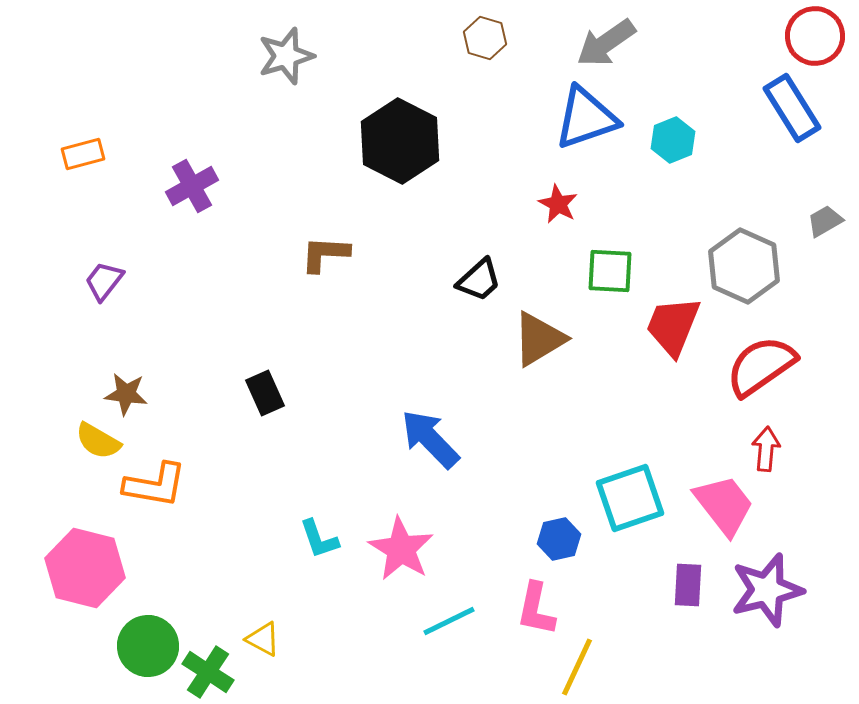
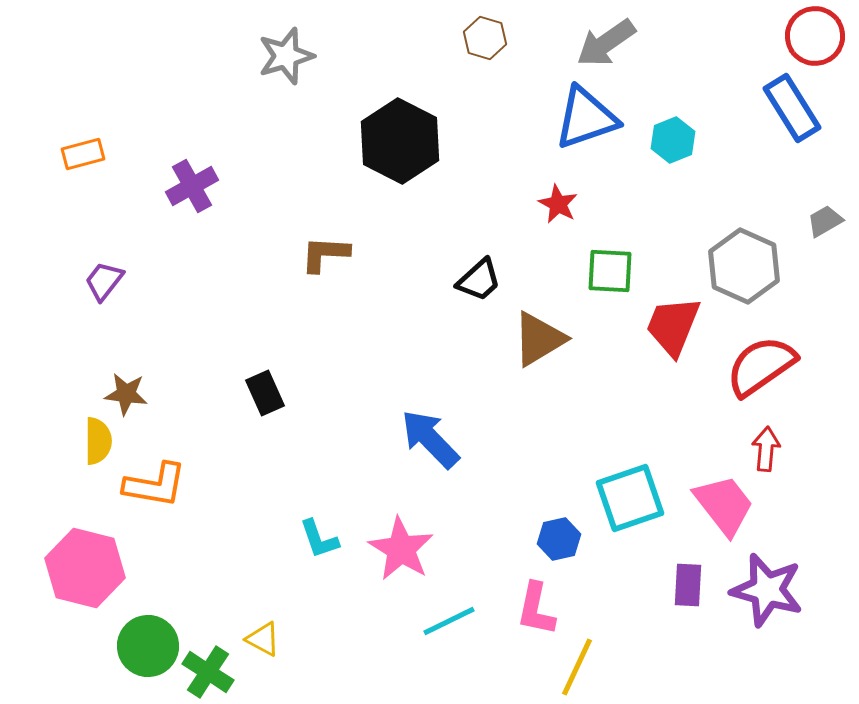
yellow semicircle: rotated 120 degrees counterclockwise
purple star: rotated 30 degrees clockwise
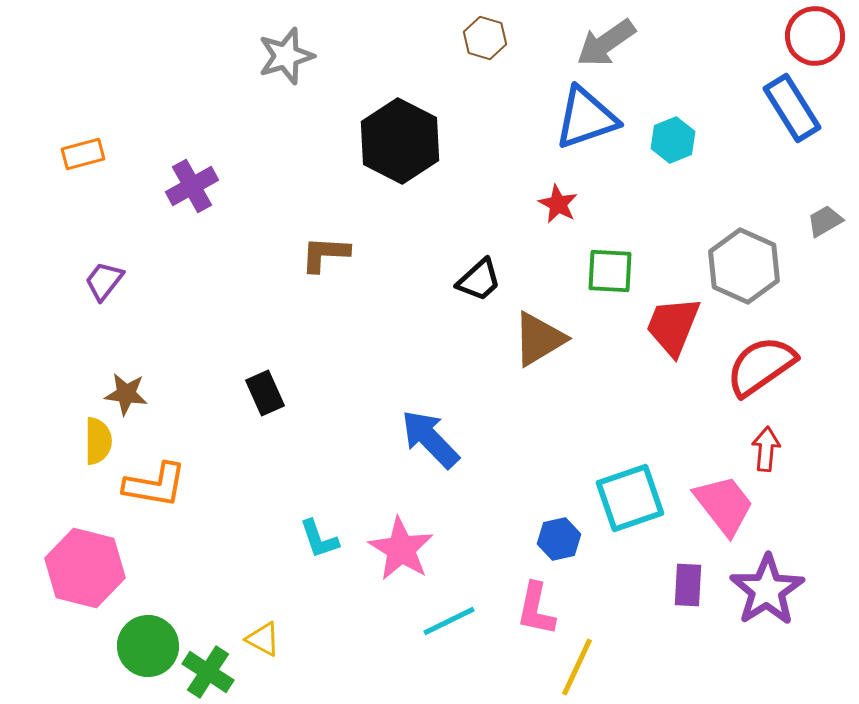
purple star: rotated 24 degrees clockwise
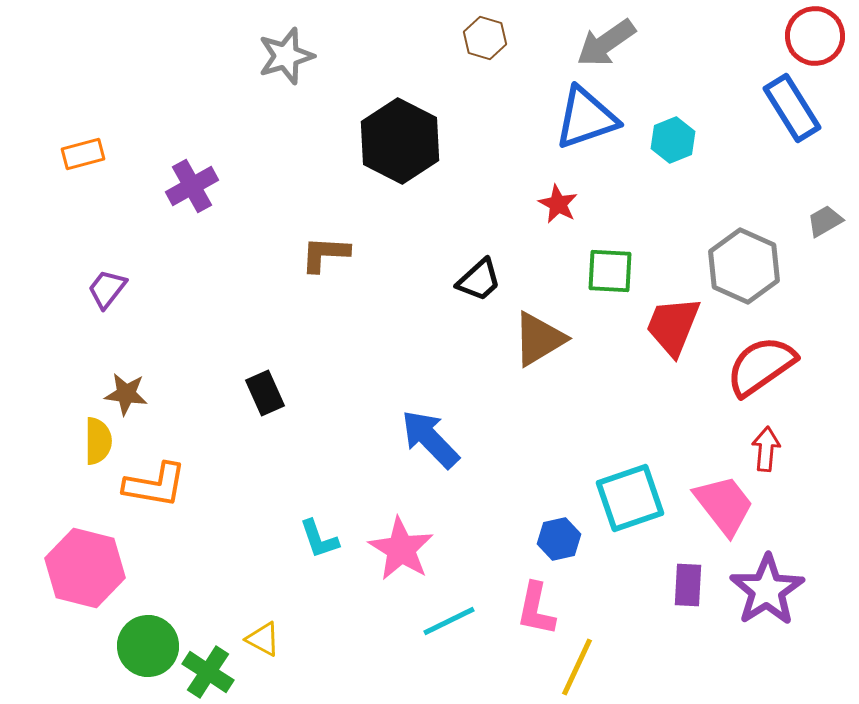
purple trapezoid: moved 3 px right, 8 px down
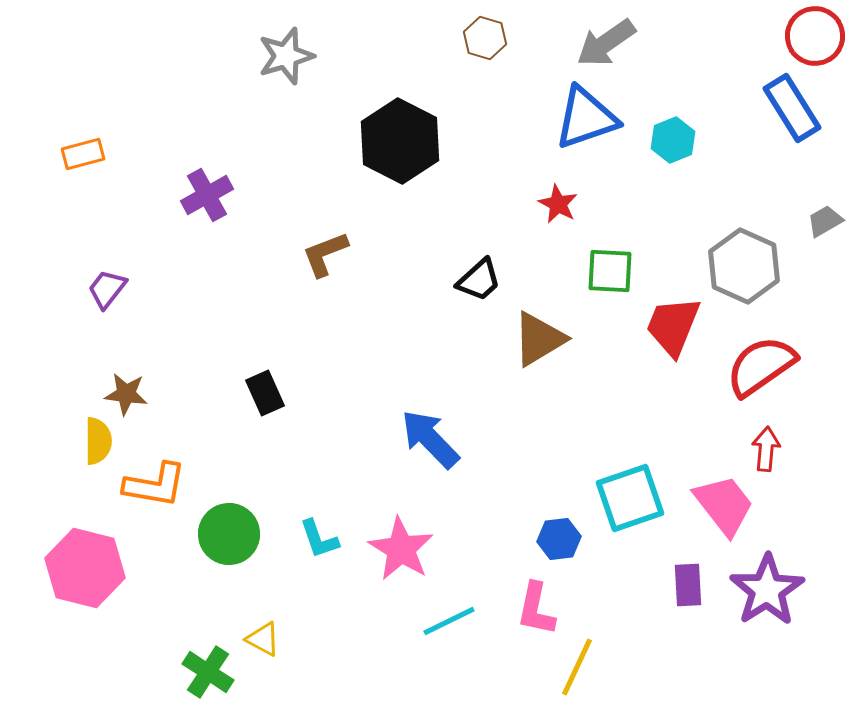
purple cross: moved 15 px right, 9 px down
brown L-shape: rotated 24 degrees counterclockwise
blue hexagon: rotated 6 degrees clockwise
purple rectangle: rotated 6 degrees counterclockwise
green circle: moved 81 px right, 112 px up
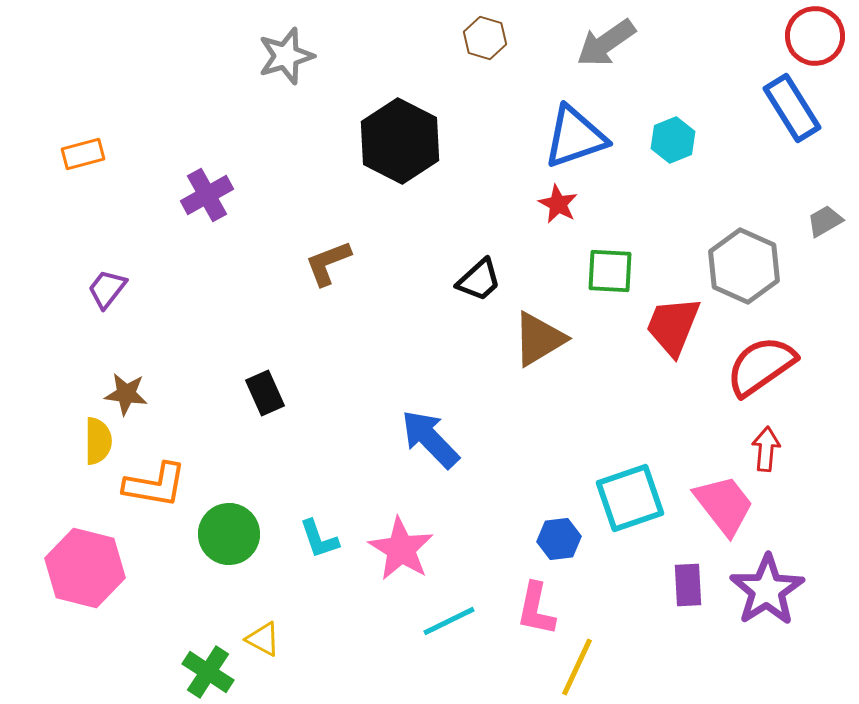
blue triangle: moved 11 px left, 19 px down
brown L-shape: moved 3 px right, 9 px down
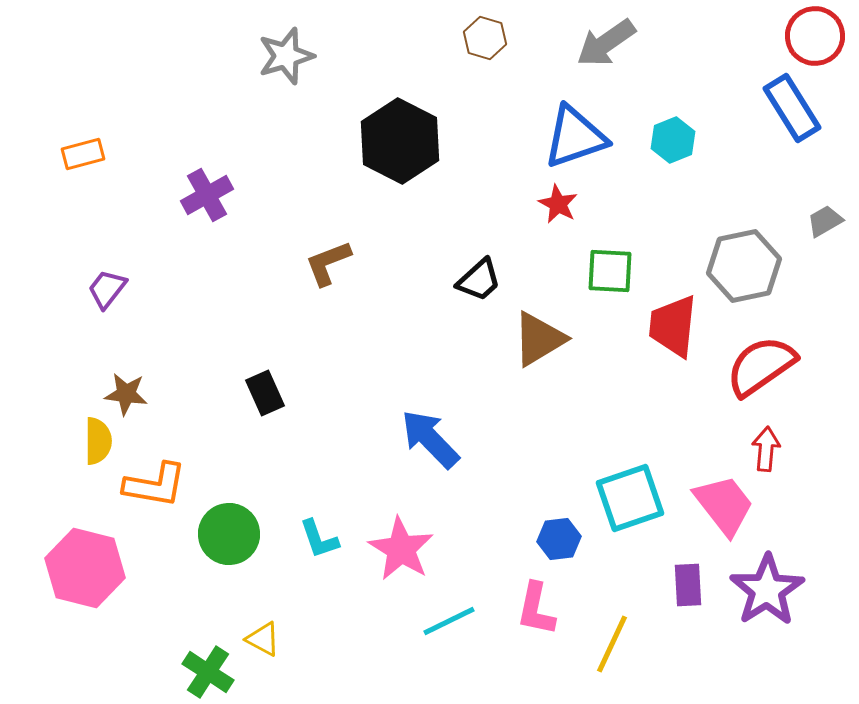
gray hexagon: rotated 24 degrees clockwise
red trapezoid: rotated 16 degrees counterclockwise
yellow line: moved 35 px right, 23 px up
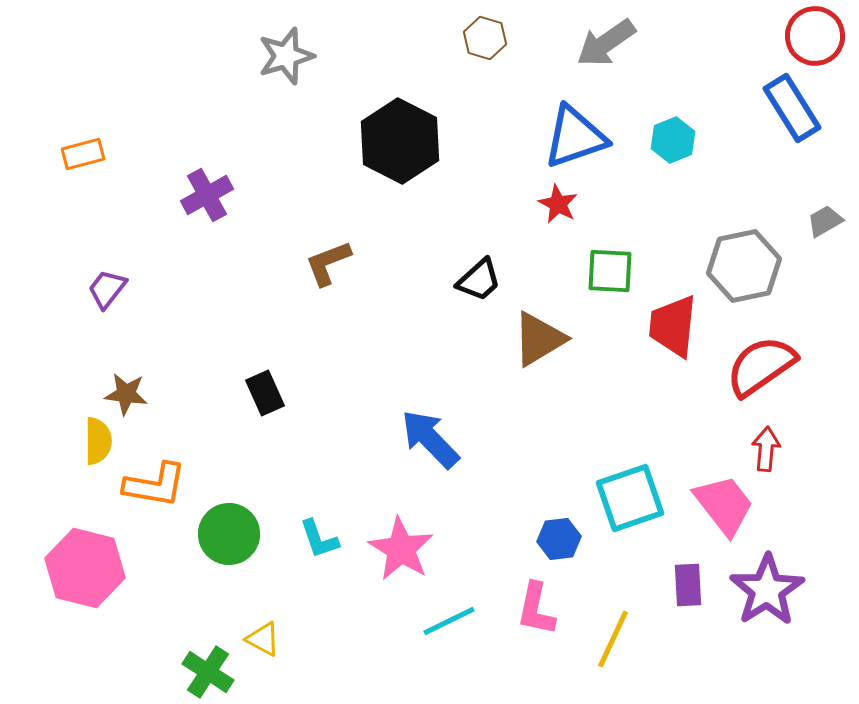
yellow line: moved 1 px right, 5 px up
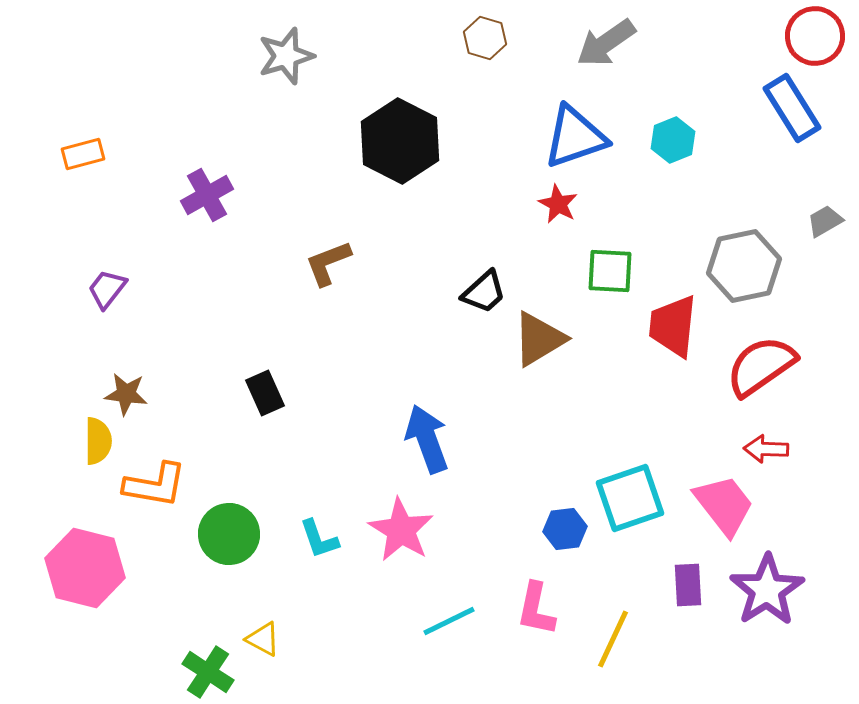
black trapezoid: moved 5 px right, 12 px down
blue arrow: moved 3 px left; rotated 24 degrees clockwise
red arrow: rotated 93 degrees counterclockwise
blue hexagon: moved 6 px right, 10 px up
pink star: moved 19 px up
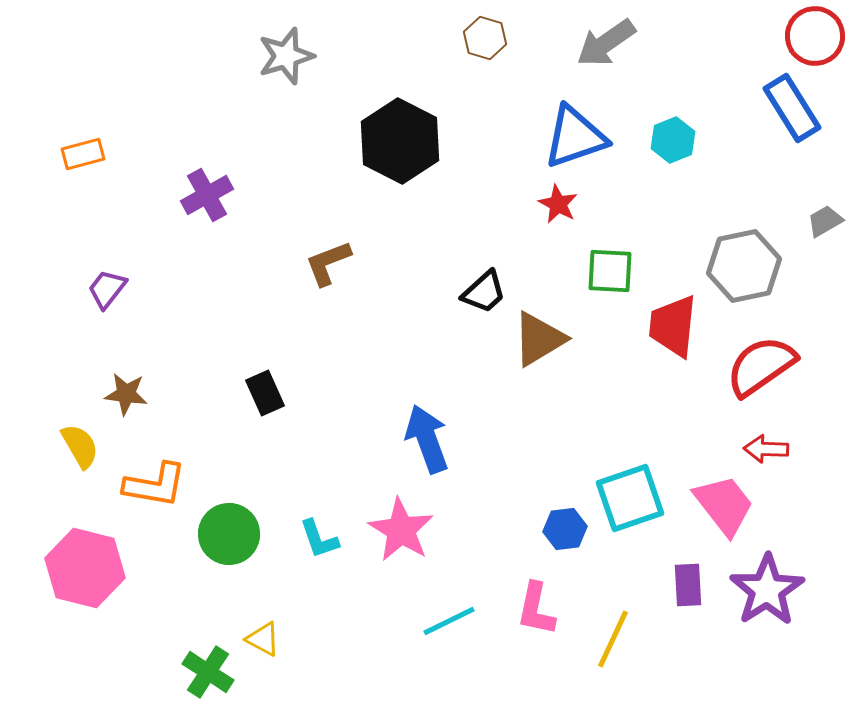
yellow semicircle: moved 18 px left, 5 px down; rotated 30 degrees counterclockwise
